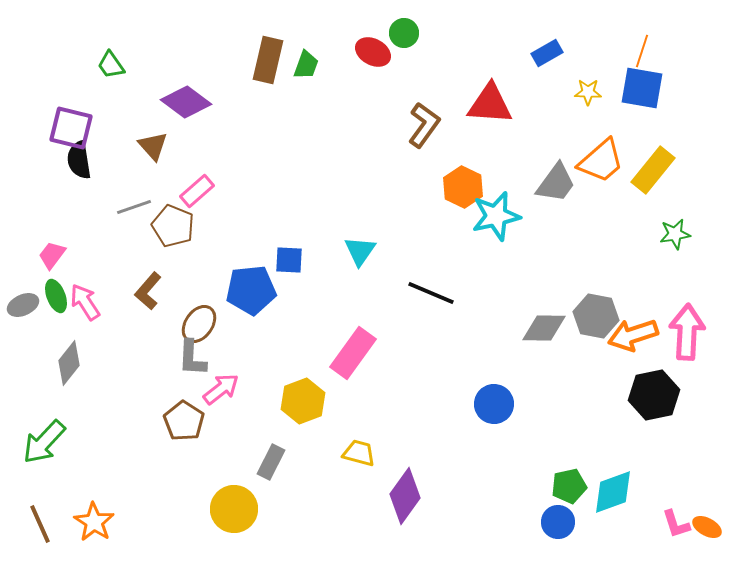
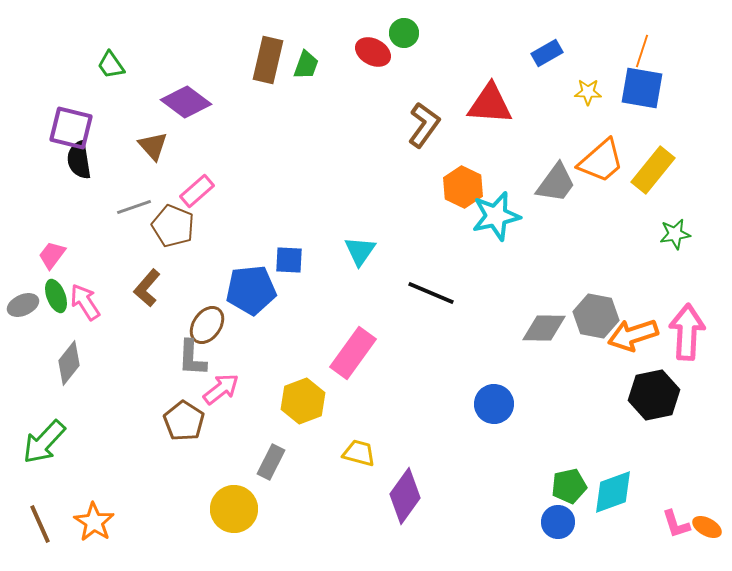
brown L-shape at (148, 291): moved 1 px left, 3 px up
brown ellipse at (199, 324): moved 8 px right, 1 px down
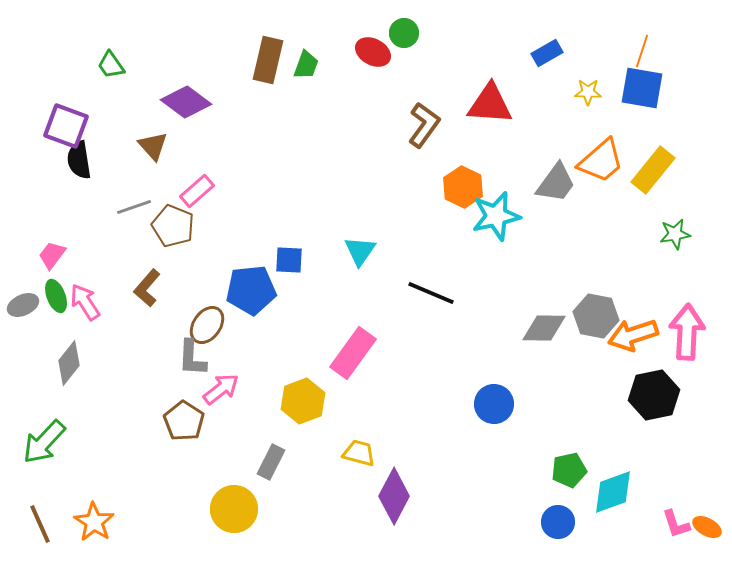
purple square at (71, 128): moved 5 px left, 2 px up; rotated 6 degrees clockwise
green pentagon at (569, 486): moved 16 px up
purple diamond at (405, 496): moved 11 px left; rotated 8 degrees counterclockwise
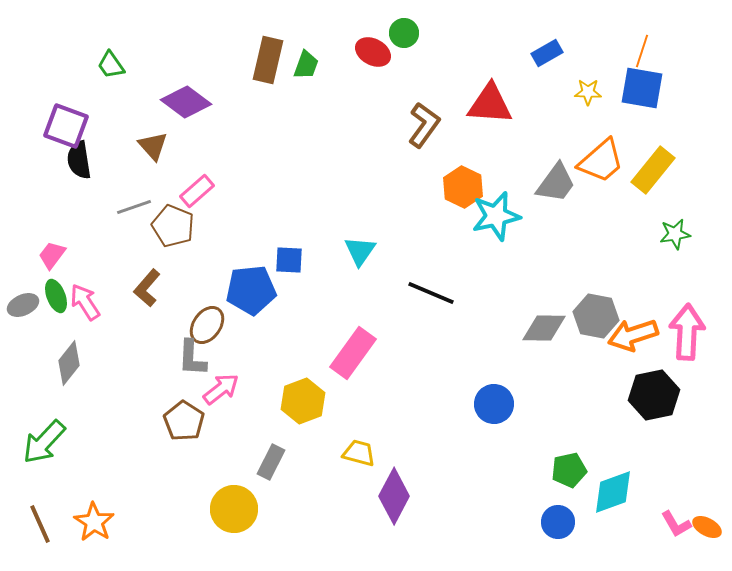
pink L-shape at (676, 524): rotated 12 degrees counterclockwise
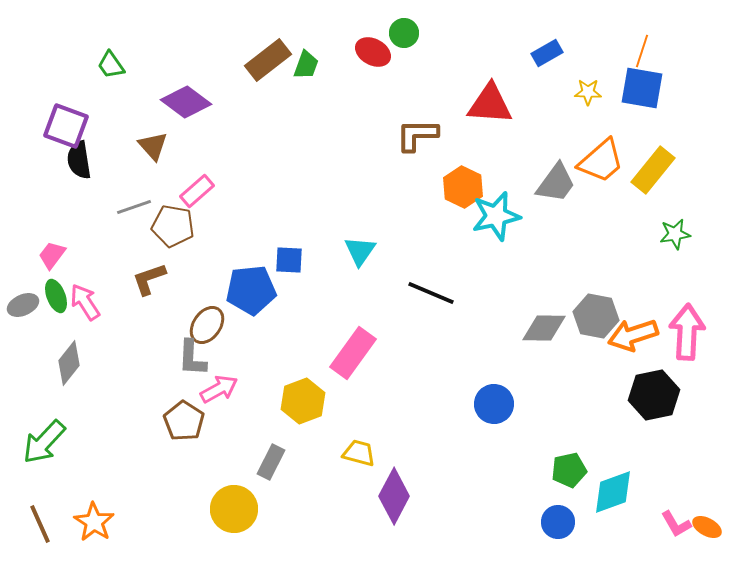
brown rectangle at (268, 60): rotated 39 degrees clockwise
brown L-shape at (424, 125): moved 7 px left, 10 px down; rotated 126 degrees counterclockwise
brown pentagon at (173, 226): rotated 12 degrees counterclockwise
brown L-shape at (147, 288): moved 2 px right, 9 px up; rotated 30 degrees clockwise
pink arrow at (221, 389): moved 2 px left; rotated 9 degrees clockwise
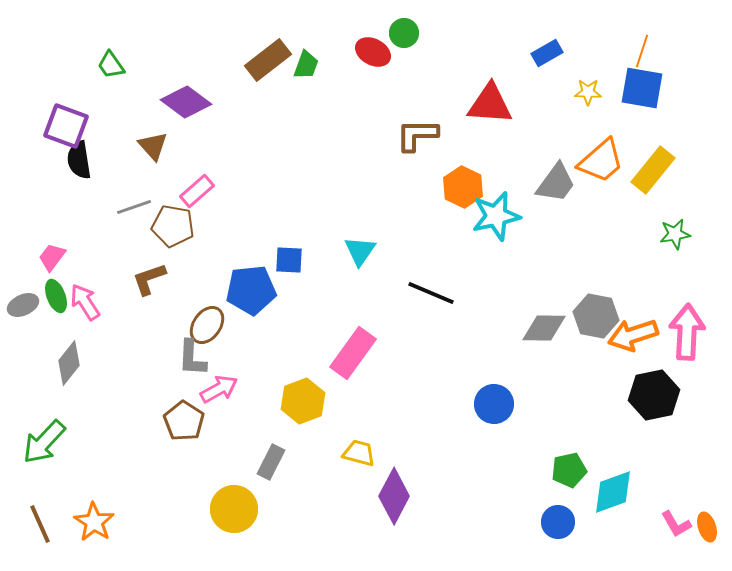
pink trapezoid at (52, 255): moved 2 px down
orange ellipse at (707, 527): rotated 44 degrees clockwise
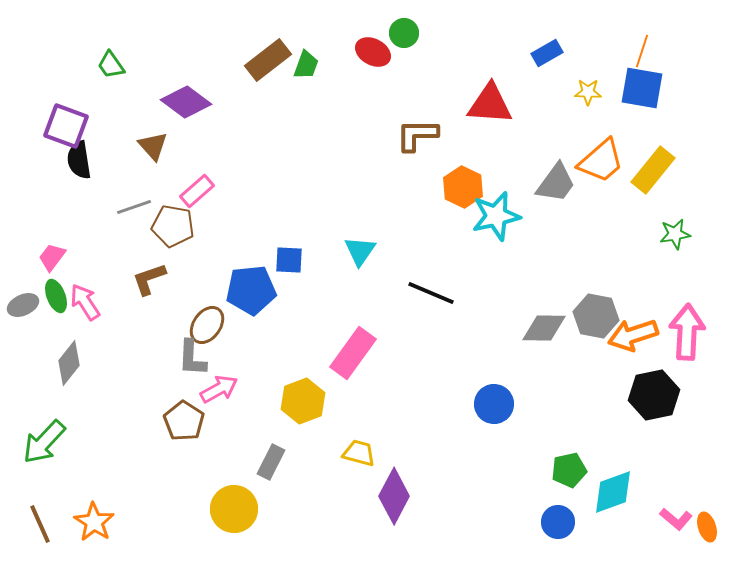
pink L-shape at (676, 524): moved 5 px up; rotated 20 degrees counterclockwise
